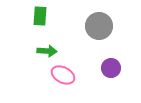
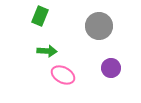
green rectangle: rotated 18 degrees clockwise
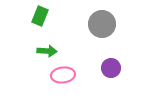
gray circle: moved 3 px right, 2 px up
pink ellipse: rotated 35 degrees counterclockwise
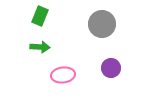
green arrow: moved 7 px left, 4 px up
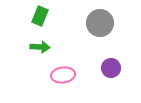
gray circle: moved 2 px left, 1 px up
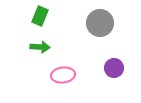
purple circle: moved 3 px right
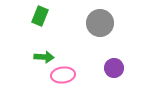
green arrow: moved 4 px right, 10 px down
